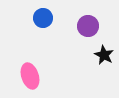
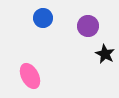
black star: moved 1 px right, 1 px up
pink ellipse: rotated 10 degrees counterclockwise
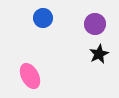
purple circle: moved 7 px right, 2 px up
black star: moved 6 px left; rotated 18 degrees clockwise
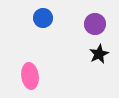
pink ellipse: rotated 20 degrees clockwise
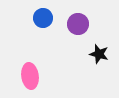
purple circle: moved 17 px left
black star: rotated 30 degrees counterclockwise
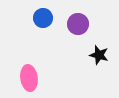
black star: moved 1 px down
pink ellipse: moved 1 px left, 2 px down
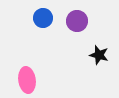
purple circle: moved 1 px left, 3 px up
pink ellipse: moved 2 px left, 2 px down
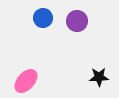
black star: moved 22 px down; rotated 18 degrees counterclockwise
pink ellipse: moved 1 px left, 1 px down; rotated 50 degrees clockwise
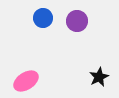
black star: rotated 24 degrees counterclockwise
pink ellipse: rotated 15 degrees clockwise
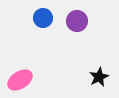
pink ellipse: moved 6 px left, 1 px up
